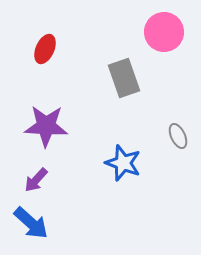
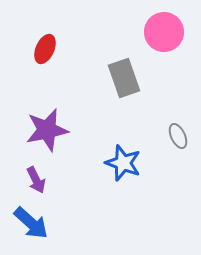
purple star: moved 1 px right, 4 px down; rotated 15 degrees counterclockwise
purple arrow: rotated 68 degrees counterclockwise
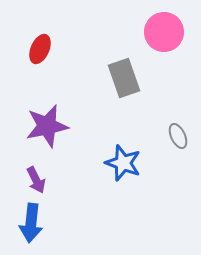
red ellipse: moved 5 px left
purple star: moved 4 px up
blue arrow: rotated 54 degrees clockwise
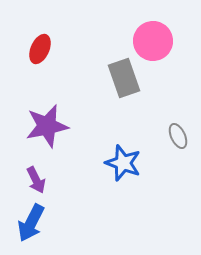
pink circle: moved 11 px left, 9 px down
blue arrow: rotated 21 degrees clockwise
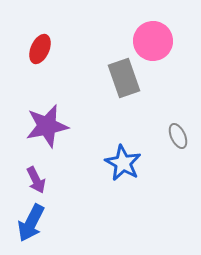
blue star: rotated 9 degrees clockwise
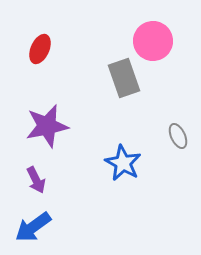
blue arrow: moved 2 px right, 4 px down; rotated 27 degrees clockwise
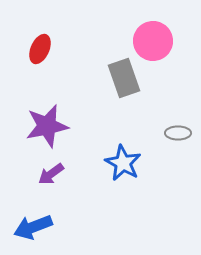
gray ellipse: moved 3 px up; rotated 65 degrees counterclockwise
purple arrow: moved 15 px right, 6 px up; rotated 80 degrees clockwise
blue arrow: rotated 15 degrees clockwise
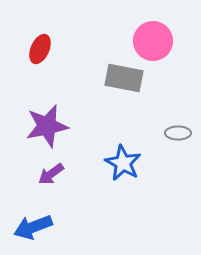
gray rectangle: rotated 60 degrees counterclockwise
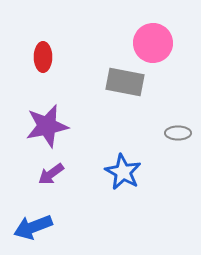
pink circle: moved 2 px down
red ellipse: moved 3 px right, 8 px down; rotated 24 degrees counterclockwise
gray rectangle: moved 1 px right, 4 px down
blue star: moved 9 px down
